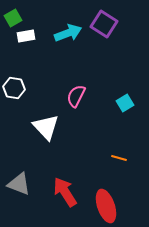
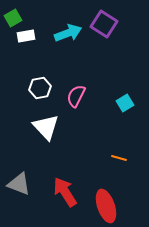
white hexagon: moved 26 px right; rotated 20 degrees counterclockwise
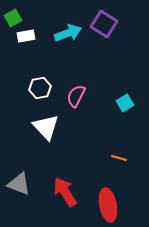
red ellipse: moved 2 px right, 1 px up; rotated 8 degrees clockwise
